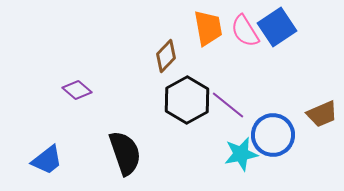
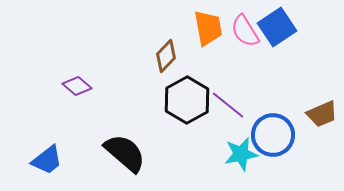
purple diamond: moved 4 px up
black semicircle: rotated 30 degrees counterclockwise
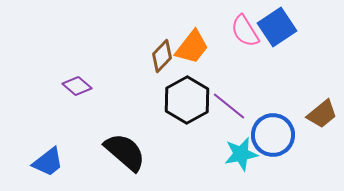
orange trapezoid: moved 16 px left, 19 px down; rotated 48 degrees clockwise
brown diamond: moved 4 px left
purple line: moved 1 px right, 1 px down
brown trapezoid: rotated 16 degrees counterclockwise
black semicircle: moved 1 px up
blue trapezoid: moved 1 px right, 2 px down
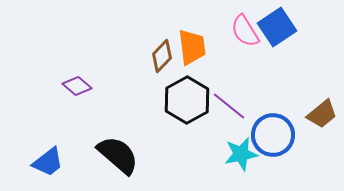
orange trapezoid: rotated 45 degrees counterclockwise
black semicircle: moved 7 px left, 3 px down
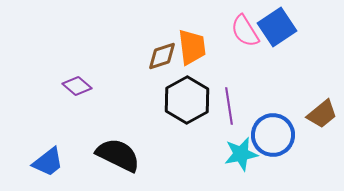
brown diamond: rotated 28 degrees clockwise
purple line: rotated 42 degrees clockwise
black semicircle: rotated 15 degrees counterclockwise
